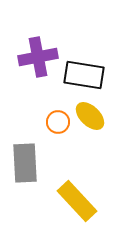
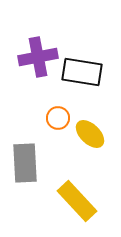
black rectangle: moved 2 px left, 3 px up
yellow ellipse: moved 18 px down
orange circle: moved 4 px up
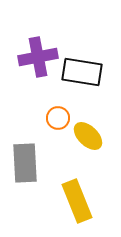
yellow ellipse: moved 2 px left, 2 px down
yellow rectangle: rotated 21 degrees clockwise
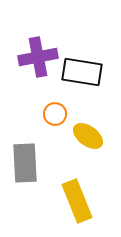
orange circle: moved 3 px left, 4 px up
yellow ellipse: rotated 8 degrees counterclockwise
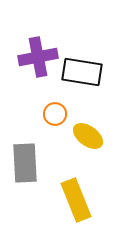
yellow rectangle: moved 1 px left, 1 px up
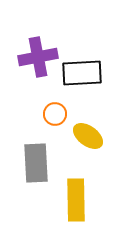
black rectangle: moved 1 px down; rotated 12 degrees counterclockwise
gray rectangle: moved 11 px right
yellow rectangle: rotated 21 degrees clockwise
